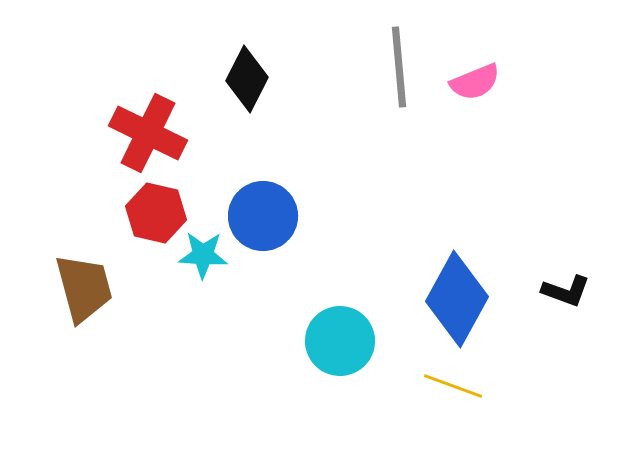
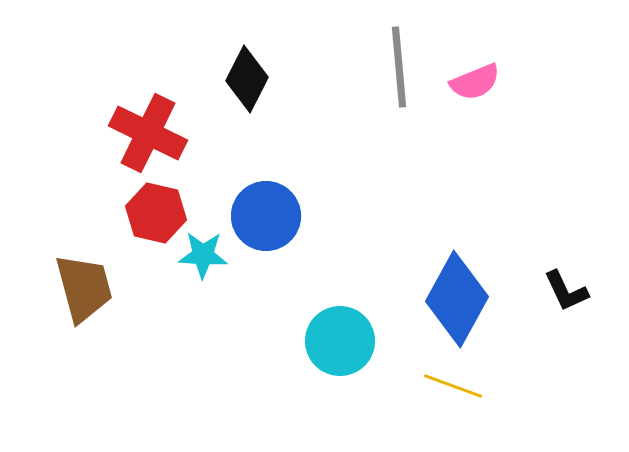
blue circle: moved 3 px right
black L-shape: rotated 45 degrees clockwise
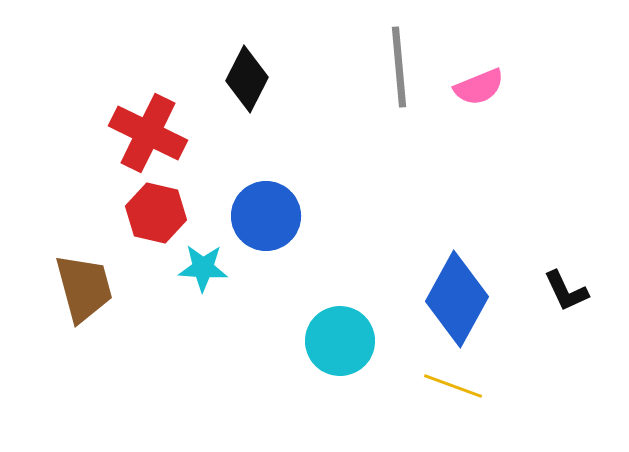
pink semicircle: moved 4 px right, 5 px down
cyan star: moved 13 px down
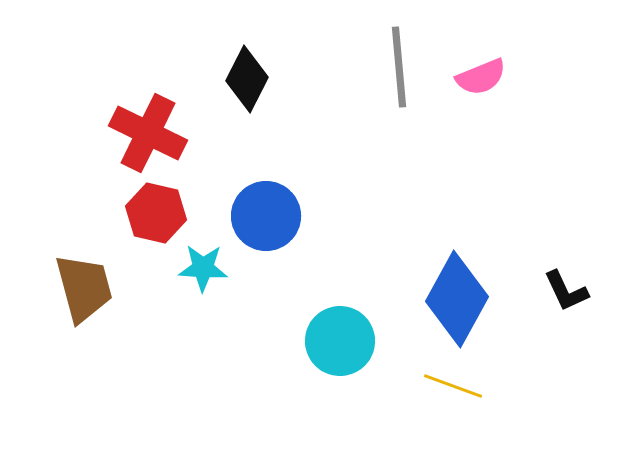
pink semicircle: moved 2 px right, 10 px up
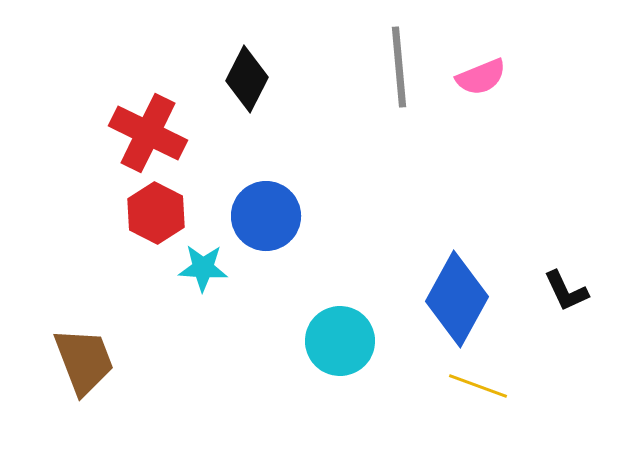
red hexagon: rotated 14 degrees clockwise
brown trapezoid: moved 73 px down; rotated 6 degrees counterclockwise
yellow line: moved 25 px right
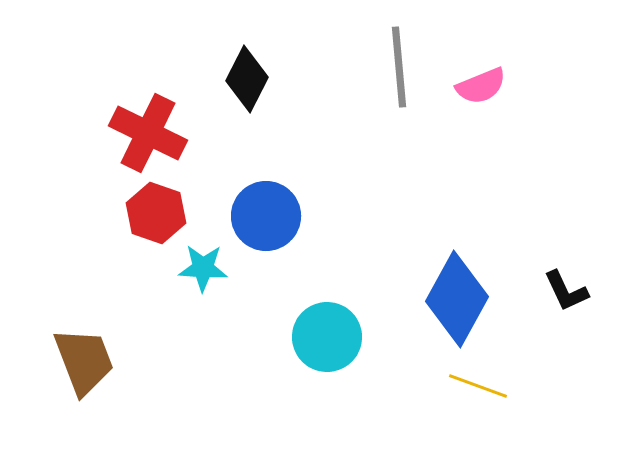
pink semicircle: moved 9 px down
red hexagon: rotated 8 degrees counterclockwise
cyan circle: moved 13 px left, 4 px up
